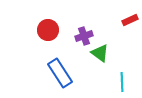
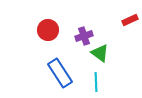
cyan line: moved 26 px left
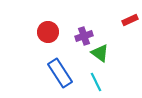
red circle: moved 2 px down
cyan line: rotated 24 degrees counterclockwise
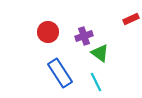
red rectangle: moved 1 px right, 1 px up
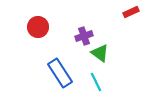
red rectangle: moved 7 px up
red circle: moved 10 px left, 5 px up
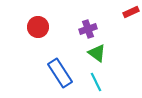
purple cross: moved 4 px right, 7 px up
green triangle: moved 3 px left
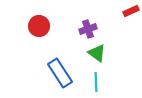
red rectangle: moved 1 px up
red circle: moved 1 px right, 1 px up
cyan line: rotated 24 degrees clockwise
